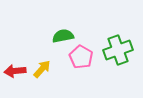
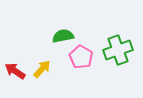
red arrow: rotated 40 degrees clockwise
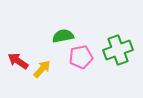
pink pentagon: rotated 30 degrees clockwise
red arrow: moved 3 px right, 10 px up
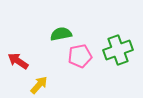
green semicircle: moved 2 px left, 2 px up
pink pentagon: moved 1 px left, 1 px up
yellow arrow: moved 3 px left, 16 px down
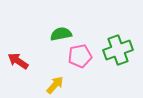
yellow arrow: moved 16 px right
